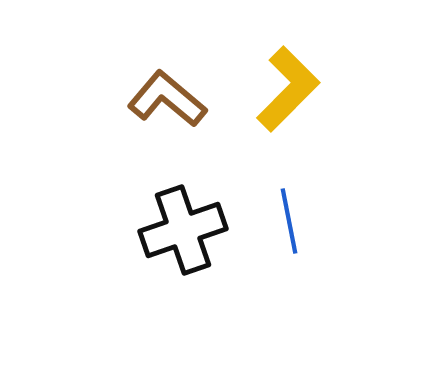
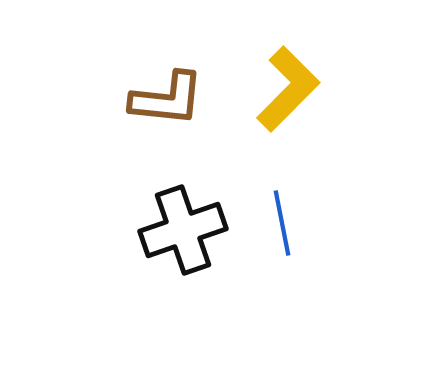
brown L-shape: rotated 146 degrees clockwise
blue line: moved 7 px left, 2 px down
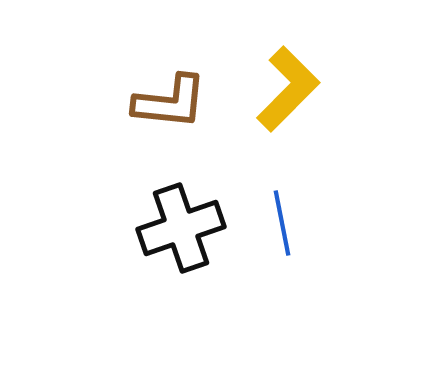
brown L-shape: moved 3 px right, 3 px down
black cross: moved 2 px left, 2 px up
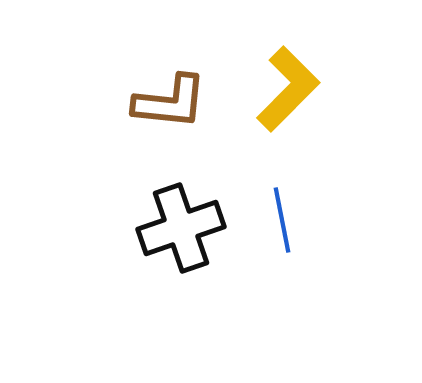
blue line: moved 3 px up
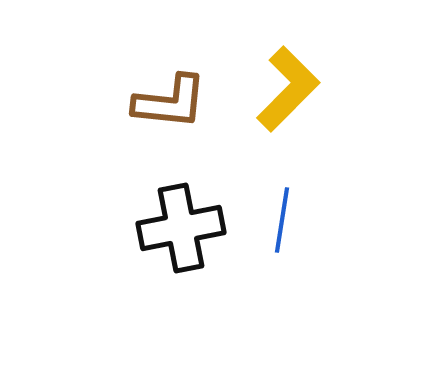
blue line: rotated 20 degrees clockwise
black cross: rotated 8 degrees clockwise
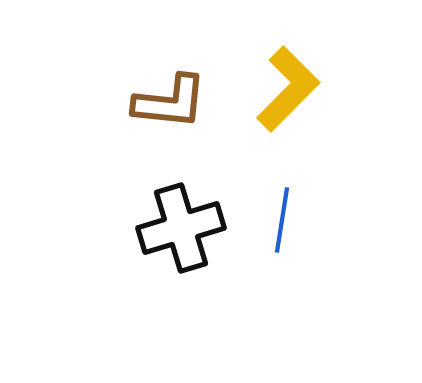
black cross: rotated 6 degrees counterclockwise
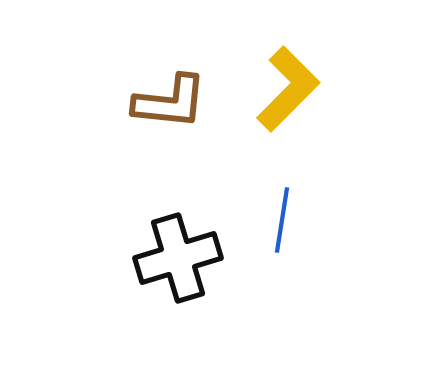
black cross: moved 3 px left, 30 px down
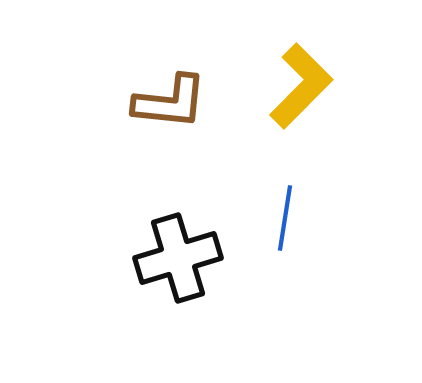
yellow L-shape: moved 13 px right, 3 px up
blue line: moved 3 px right, 2 px up
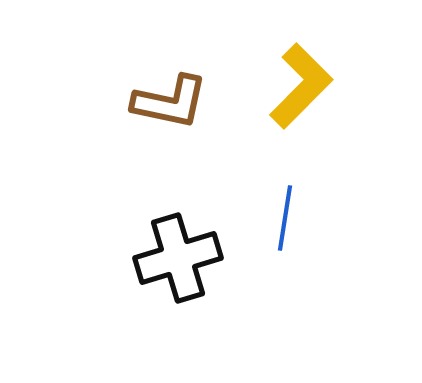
brown L-shape: rotated 6 degrees clockwise
